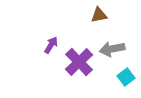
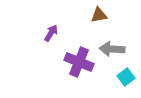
purple arrow: moved 12 px up
gray arrow: rotated 15 degrees clockwise
purple cross: rotated 24 degrees counterclockwise
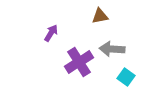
brown triangle: moved 1 px right, 1 px down
purple cross: rotated 36 degrees clockwise
cyan square: rotated 18 degrees counterclockwise
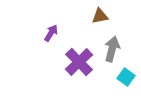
gray arrow: rotated 100 degrees clockwise
purple cross: rotated 12 degrees counterclockwise
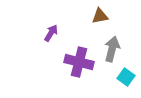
purple cross: rotated 32 degrees counterclockwise
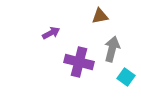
purple arrow: rotated 30 degrees clockwise
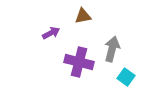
brown triangle: moved 17 px left
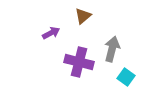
brown triangle: rotated 30 degrees counterclockwise
